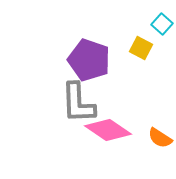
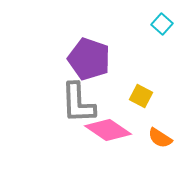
yellow square: moved 48 px down
purple pentagon: moved 1 px up
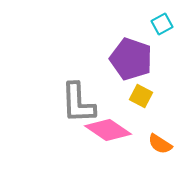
cyan square: rotated 20 degrees clockwise
purple pentagon: moved 42 px right
orange semicircle: moved 6 px down
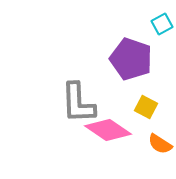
yellow square: moved 5 px right, 11 px down
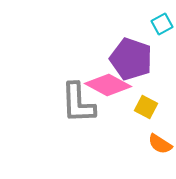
pink diamond: moved 45 px up; rotated 6 degrees counterclockwise
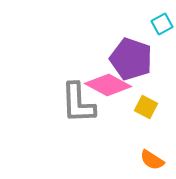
orange semicircle: moved 8 px left, 16 px down
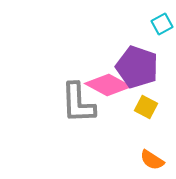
purple pentagon: moved 6 px right, 8 px down
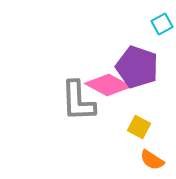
gray L-shape: moved 2 px up
yellow square: moved 7 px left, 20 px down
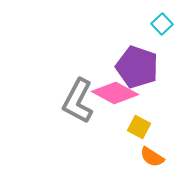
cyan square: rotated 15 degrees counterclockwise
pink diamond: moved 7 px right, 8 px down
gray L-shape: rotated 30 degrees clockwise
orange semicircle: moved 3 px up
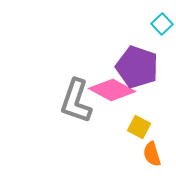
pink diamond: moved 3 px left, 3 px up
gray L-shape: moved 2 px left; rotated 9 degrees counterclockwise
orange semicircle: moved 3 px up; rotated 40 degrees clockwise
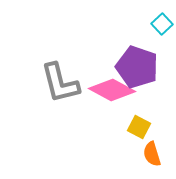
gray L-shape: moved 16 px left, 18 px up; rotated 33 degrees counterclockwise
